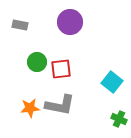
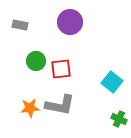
green circle: moved 1 px left, 1 px up
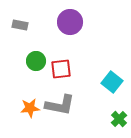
green cross: rotated 21 degrees clockwise
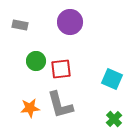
cyan square: moved 3 px up; rotated 15 degrees counterclockwise
gray L-shape: rotated 64 degrees clockwise
green cross: moved 5 px left
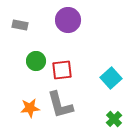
purple circle: moved 2 px left, 2 px up
red square: moved 1 px right, 1 px down
cyan square: moved 1 px left, 1 px up; rotated 25 degrees clockwise
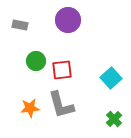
gray L-shape: moved 1 px right
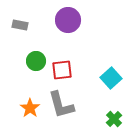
orange star: rotated 30 degrees counterclockwise
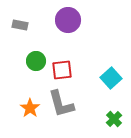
gray L-shape: moved 1 px up
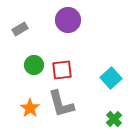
gray rectangle: moved 4 px down; rotated 42 degrees counterclockwise
green circle: moved 2 px left, 4 px down
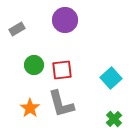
purple circle: moved 3 px left
gray rectangle: moved 3 px left
